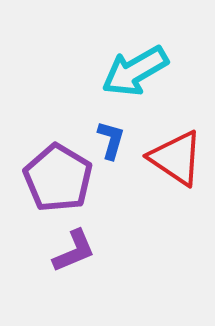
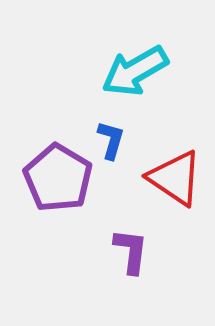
red triangle: moved 1 px left, 20 px down
purple L-shape: moved 57 px right; rotated 60 degrees counterclockwise
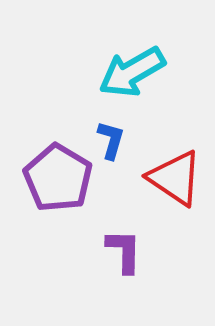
cyan arrow: moved 3 px left, 1 px down
purple L-shape: moved 7 px left; rotated 6 degrees counterclockwise
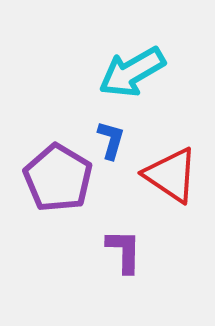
red triangle: moved 4 px left, 3 px up
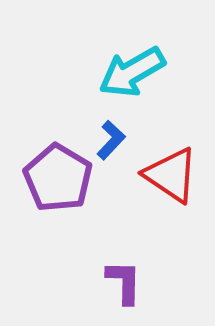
blue L-shape: rotated 27 degrees clockwise
purple L-shape: moved 31 px down
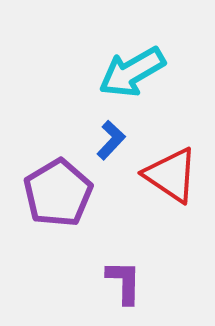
purple pentagon: moved 15 px down; rotated 10 degrees clockwise
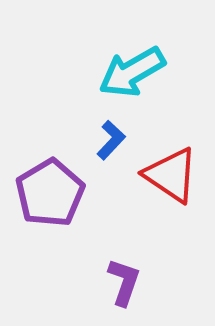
purple pentagon: moved 8 px left
purple L-shape: rotated 18 degrees clockwise
